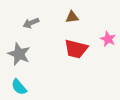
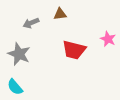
brown triangle: moved 12 px left, 3 px up
red trapezoid: moved 2 px left, 1 px down
cyan semicircle: moved 4 px left
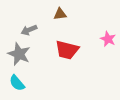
gray arrow: moved 2 px left, 7 px down
red trapezoid: moved 7 px left
cyan semicircle: moved 2 px right, 4 px up
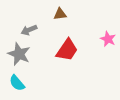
red trapezoid: rotated 70 degrees counterclockwise
